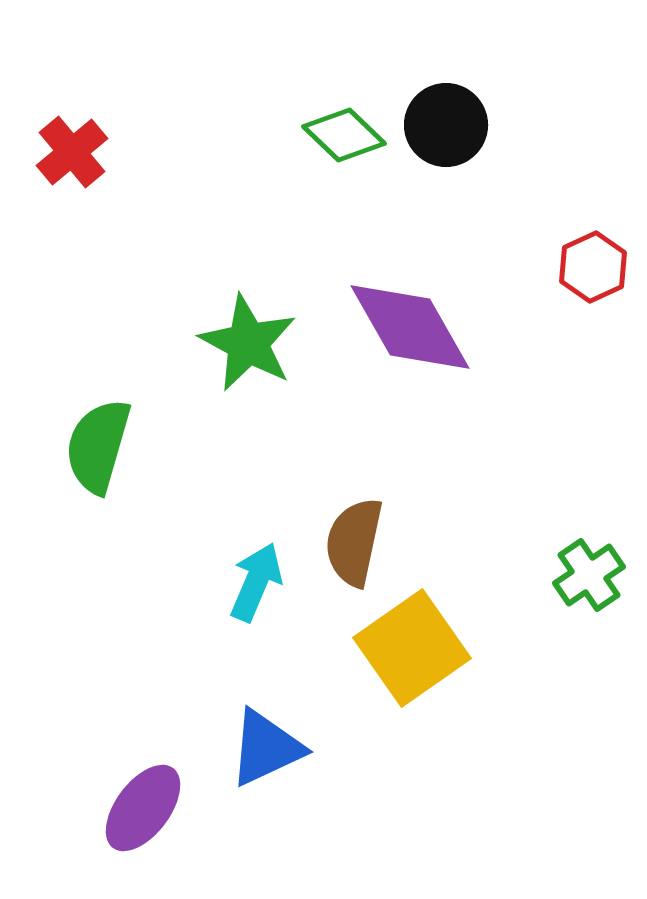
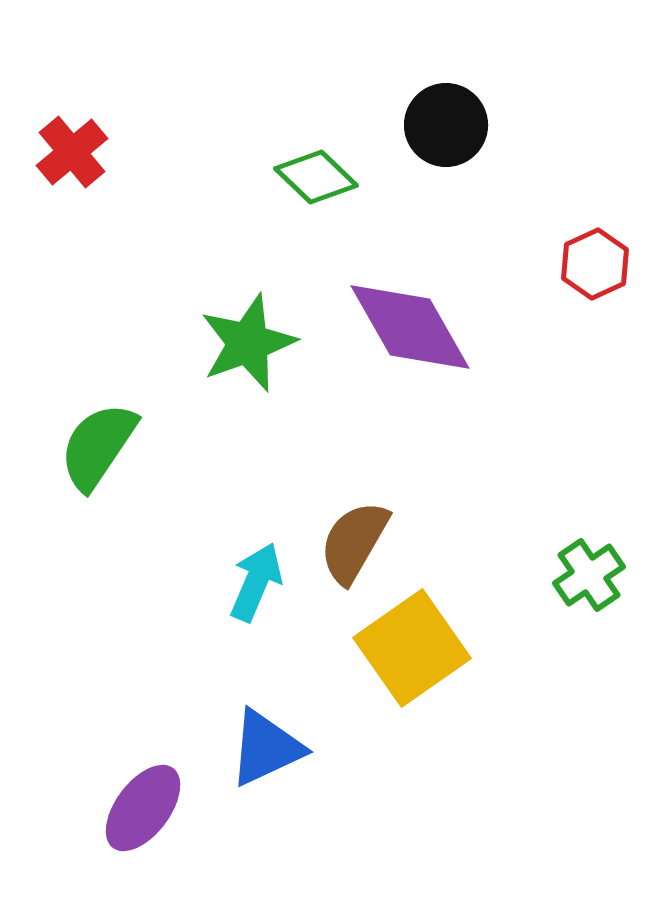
green diamond: moved 28 px left, 42 px down
red hexagon: moved 2 px right, 3 px up
green star: rotated 24 degrees clockwise
green semicircle: rotated 18 degrees clockwise
brown semicircle: rotated 18 degrees clockwise
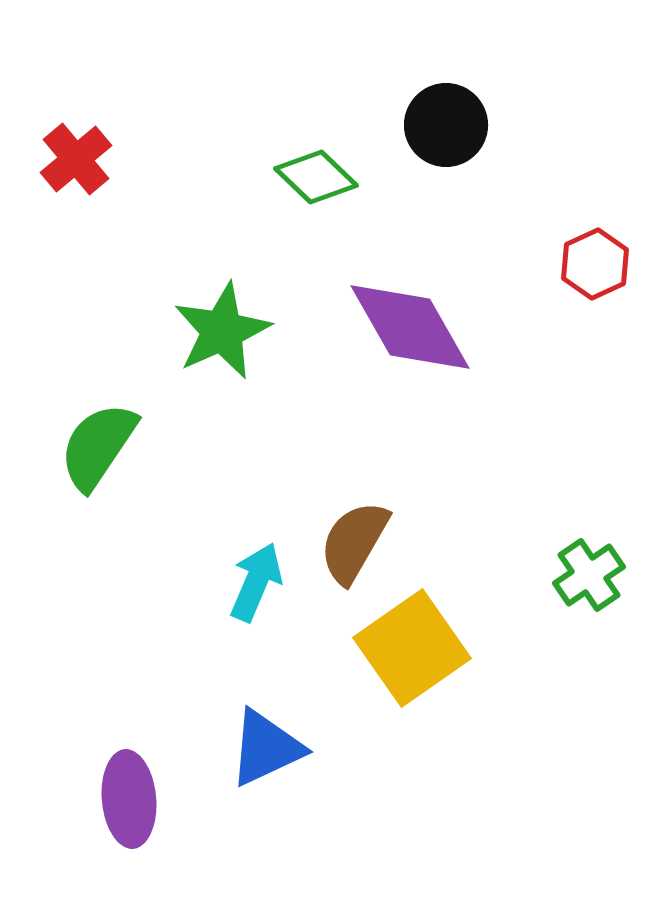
red cross: moved 4 px right, 7 px down
green star: moved 26 px left, 12 px up; rotated 4 degrees counterclockwise
purple ellipse: moved 14 px left, 9 px up; rotated 42 degrees counterclockwise
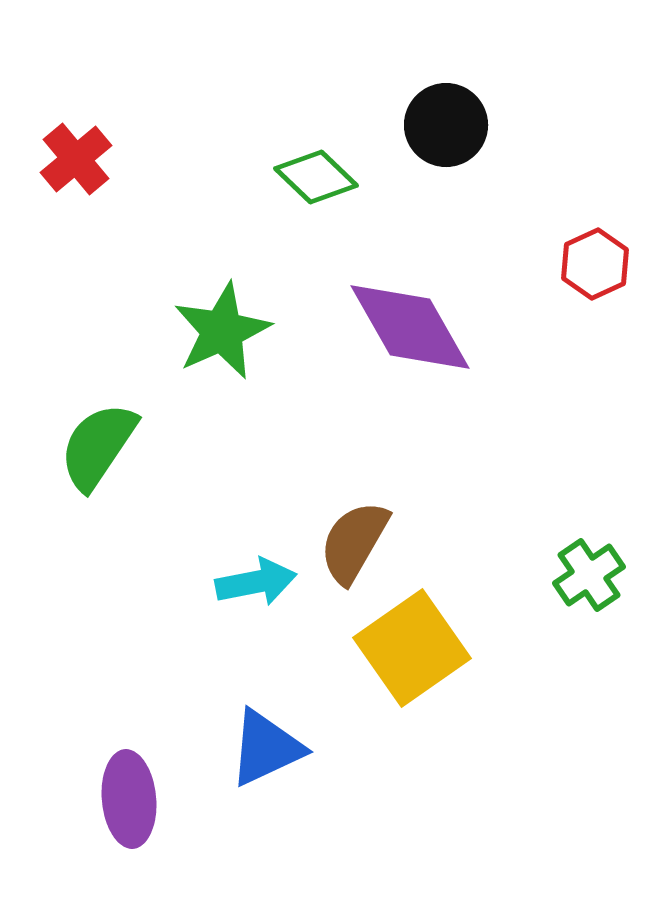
cyan arrow: rotated 56 degrees clockwise
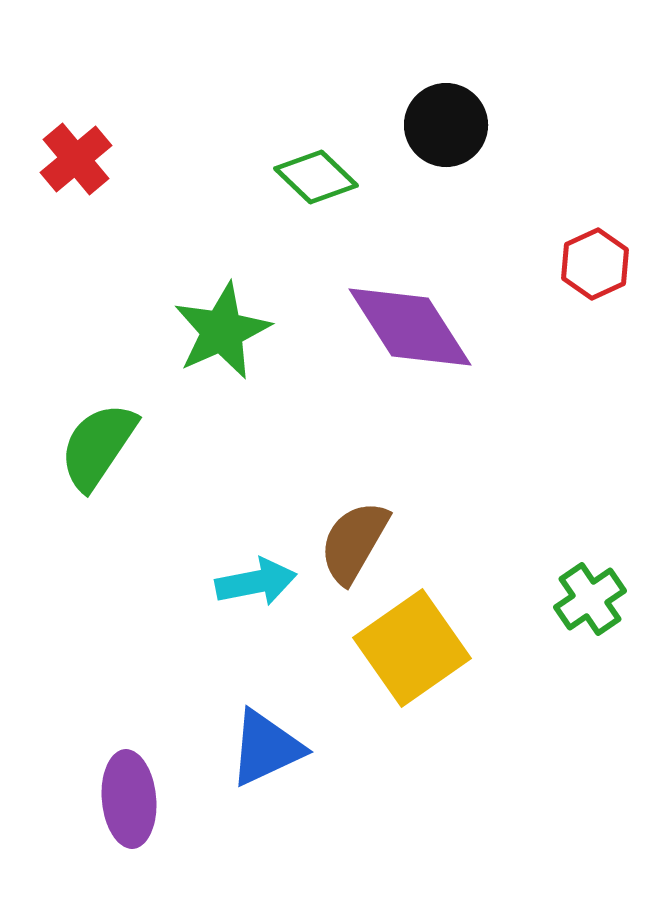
purple diamond: rotated 3 degrees counterclockwise
green cross: moved 1 px right, 24 px down
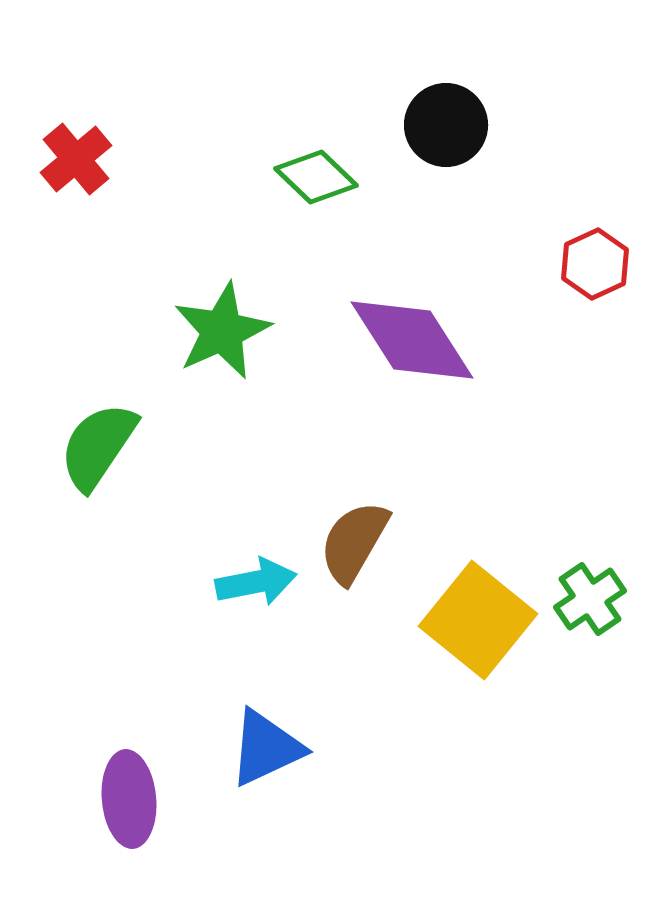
purple diamond: moved 2 px right, 13 px down
yellow square: moved 66 px right, 28 px up; rotated 16 degrees counterclockwise
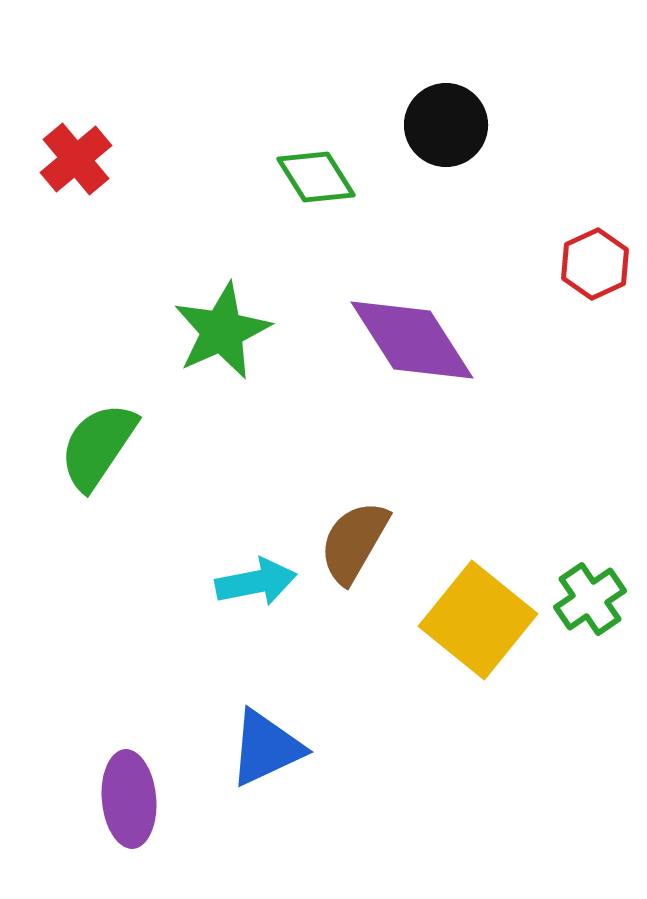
green diamond: rotated 14 degrees clockwise
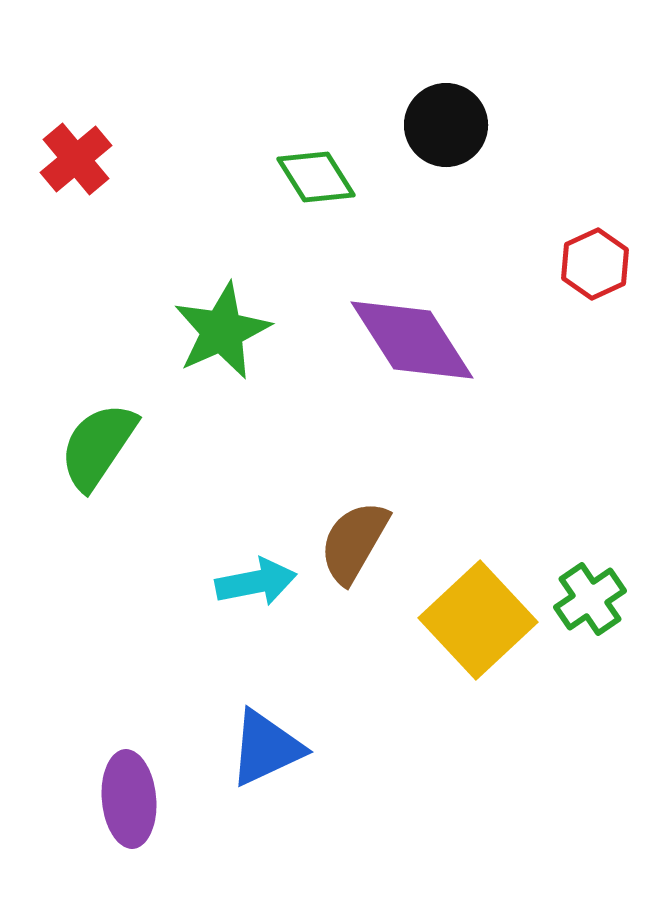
yellow square: rotated 8 degrees clockwise
